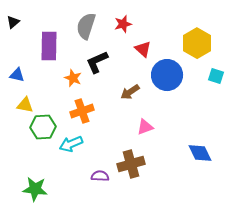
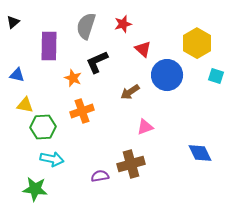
cyan arrow: moved 19 px left, 15 px down; rotated 145 degrees counterclockwise
purple semicircle: rotated 12 degrees counterclockwise
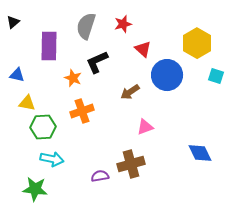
yellow triangle: moved 2 px right, 2 px up
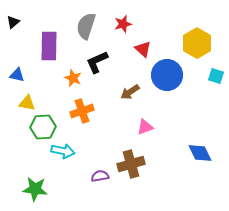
cyan arrow: moved 11 px right, 8 px up
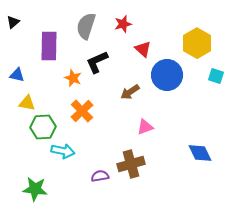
orange cross: rotated 25 degrees counterclockwise
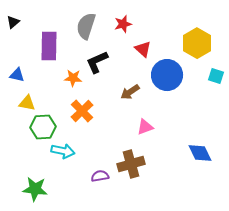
orange star: rotated 18 degrees counterclockwise
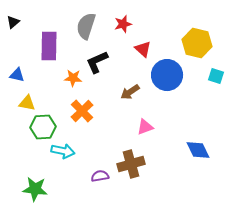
yellow hexagon: rotated 16 degrees counterclockwise
blue diamond: moved 2 px left, 3 px up
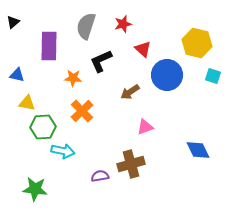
black L-shape: moved 4 px right, 1 px up
cyan square: moved 3 px left
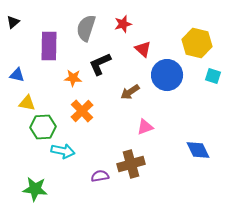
gray semicircle: moved 2 px down
black L-shape: moved 1 px left, 3 px down
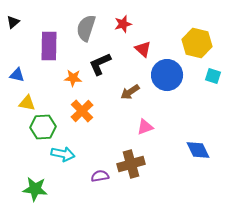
cyan arrow: moved 3 px down
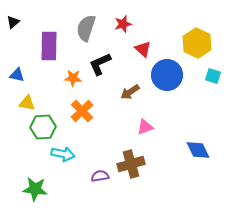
yellow hexagon: rotated 12 degrees clockwise
